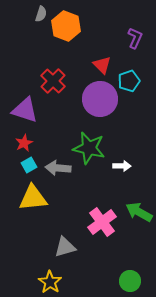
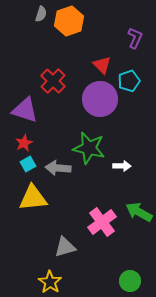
orange hexagon: moved 3 px right, 5 px up; rotated 20 degrees clockwise
cyan square: moved 1 px left, 1 px up
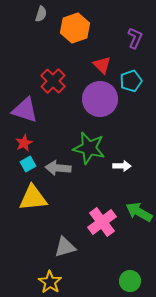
orange hexagon: moved 6 px right, 7 px down
cyan pentagon: moved 2 px right
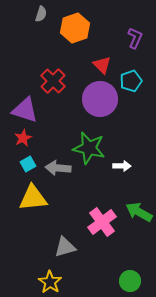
red star: moved 1 px left, 5 px up
